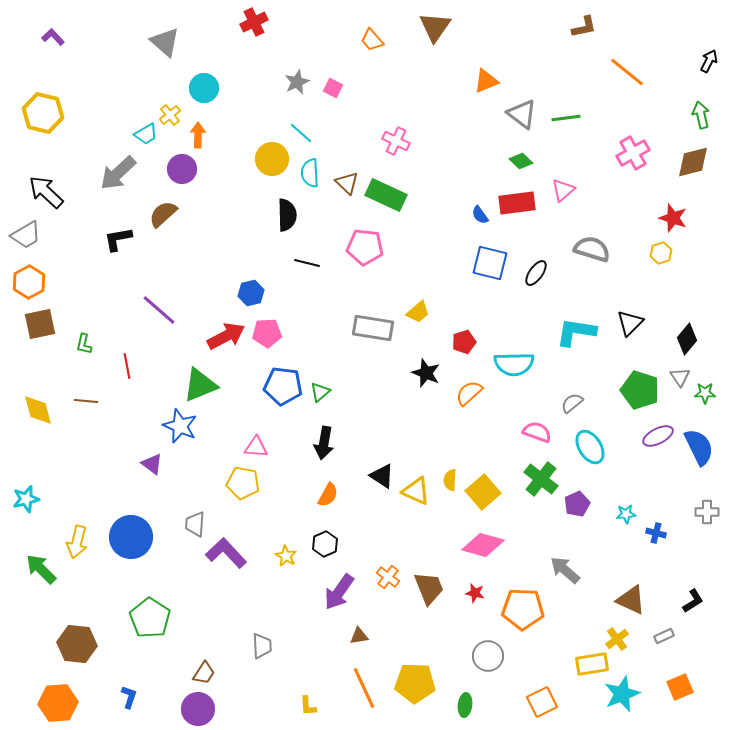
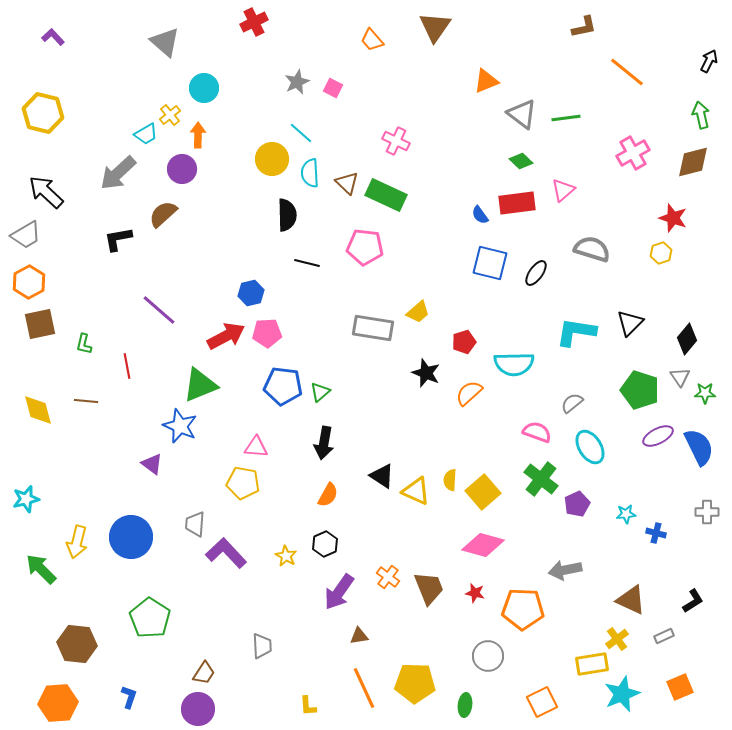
gray arrow at (565, 570): rotated 52 degrees counterclockwise
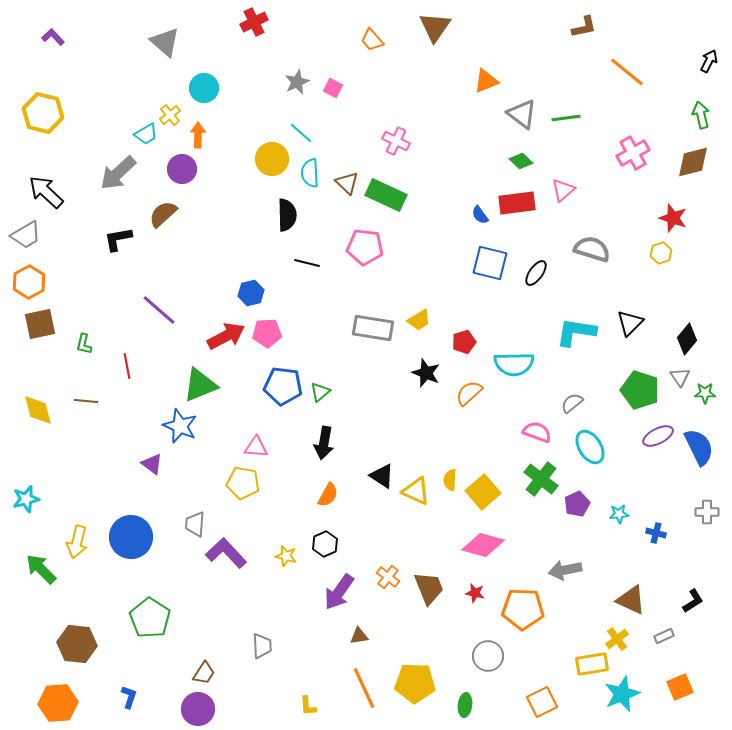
yellow trapezoid at (418, 312): moved 1 px right, 8 px down; rotated 10 degrees clockwise
cyan star at (626, 514): moved 7 px left
yellow star at (286, 556): rotated 15 degrees counterclockwise
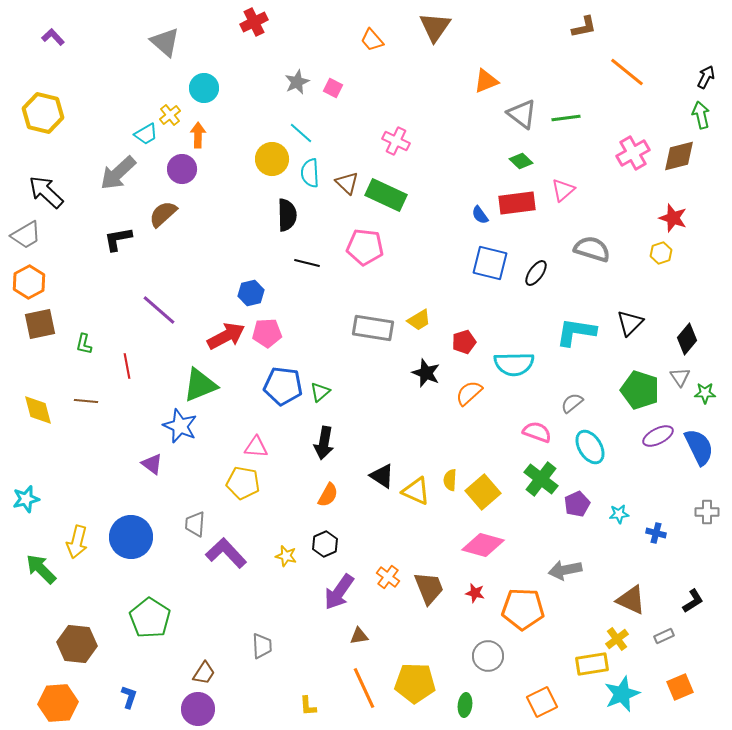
black arrow at (709, 61): moved 3 px left, 16 px down
brown diamond at (693, 162): moved 14 px left, 6 px up
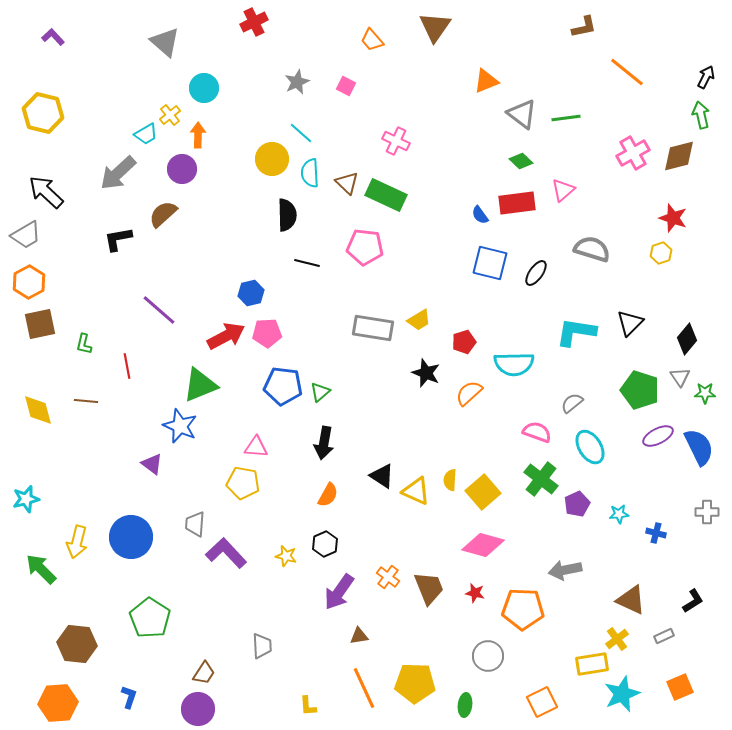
pink square at (333, 88): moved 13 px right, 2 px up
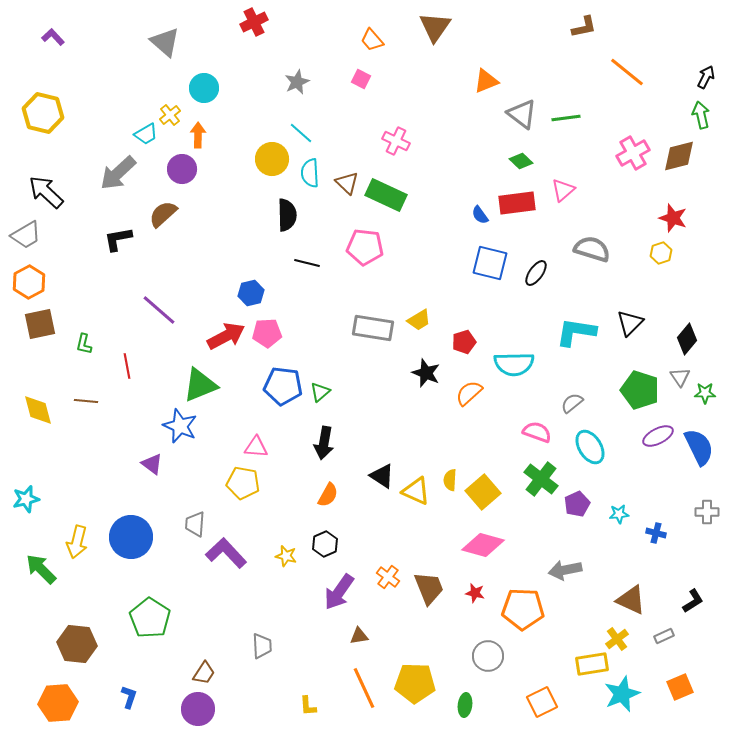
pink square at (346, 86): moved 15 px right, 7 px up
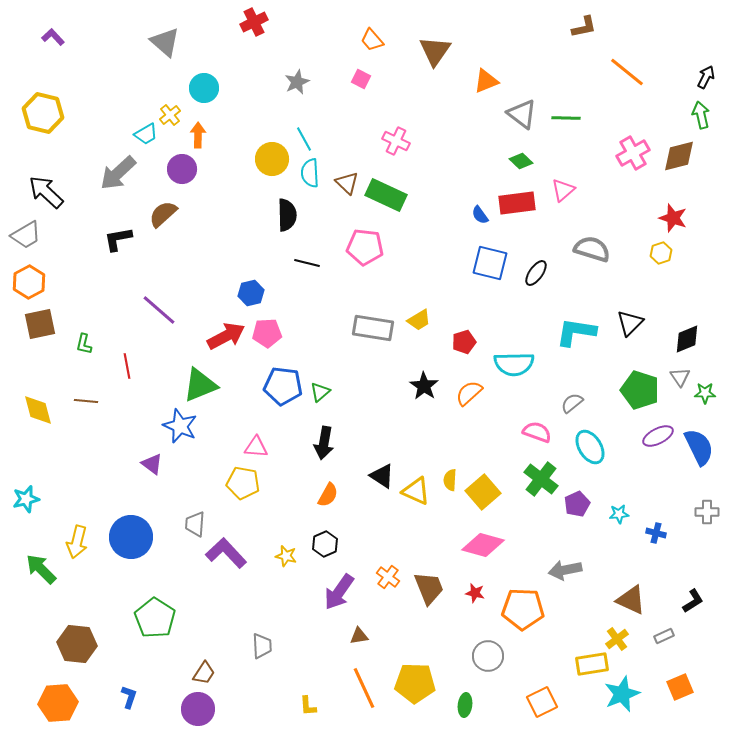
brown triangle at (435, 27): moved 24 px down
green line at (566, 118): rotated 8 degrees clockwise
cyan line at (301, 133): moved 3 px right, 6 px down; rotated 20 degrees clockwise
black diamond at (687, 339): rotated 28 degrees clockwise
black star at (426, 373): moved 2 px left, 13 px down; rotated 12 degrees clockwise
green pentagon at (150, 618): moved 5 px right
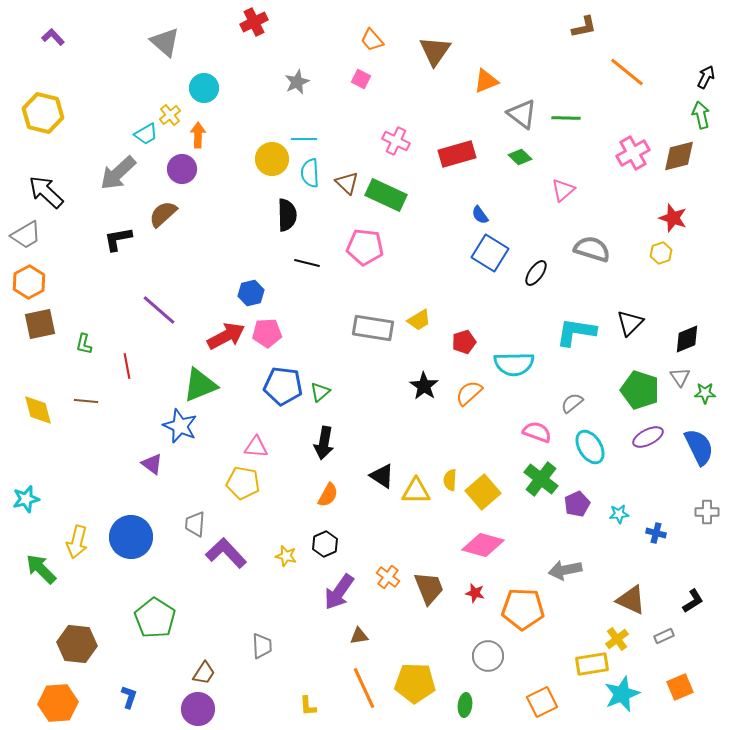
cyan line at (304, 139): rotated 60 degrees counterclockwise
green diamond at (521, 161): moved 1 px left, 4 px up
red rectangle at (517, 203): moved 60 px left, 49 px up; rotated 9 degrees counterclockwise
blue square at (490, 263): moved 10 px up; rotated 18 degrees clockwise
purple ellipse at (658, 436): moved 10 px left, 1 px down
yellow triangle at (416, 491): rotated 24 degrees counterclockwise
